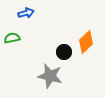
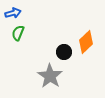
blue arrow: moved 13 px left
green semicircle: moved 6 px right, 5 px up; rotated 56 degrees counterclockwise
gray star: rotated 20 degrees clockwise
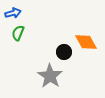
orange diamond: rotated 75 degrees counterclockwise
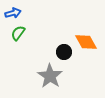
green semicircle: rotated 14 degrees clockwise
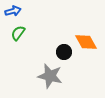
blue arrow: moved 2 px up
gray star: rotated 20 degrees counterclockwise
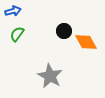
green semicircle: moved 1 px left, 1 px down
black circle: moved 21 px up
gray star: rotated 15 degrees clockwise
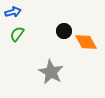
blue arrow: moved 1 px down
gray star: moved 1 px right, 4 px up
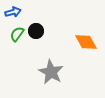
black circle: moved 28 px left
